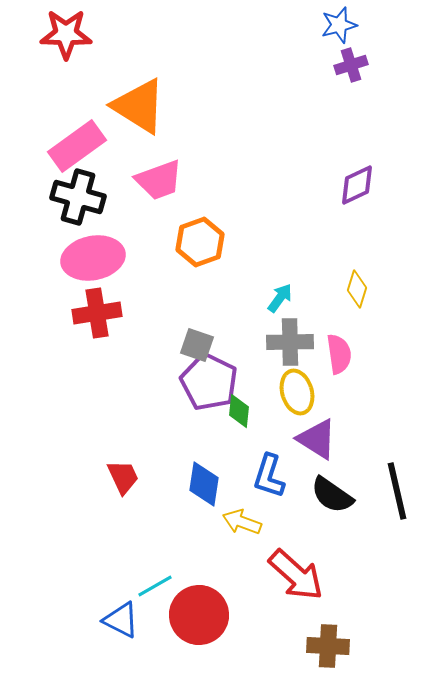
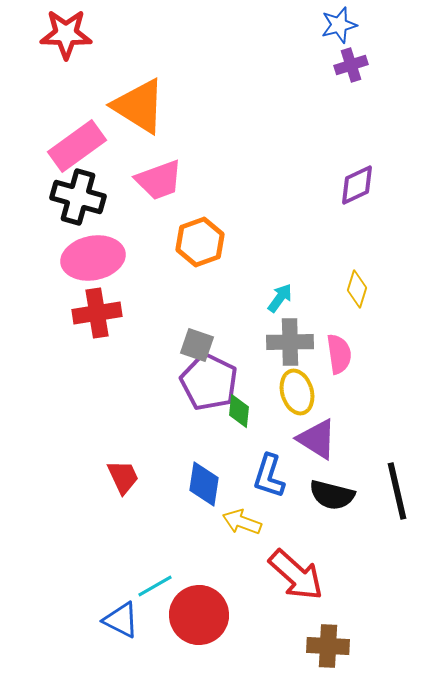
black semicircle: rotated 21 degrees counterclockwise
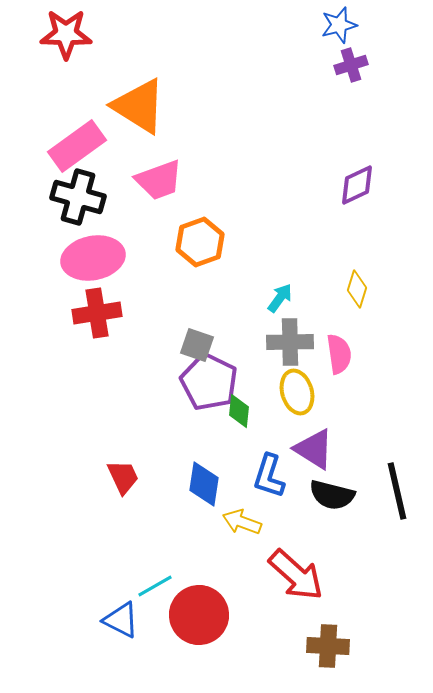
purple triangle: moved 3 px left, 10 px down
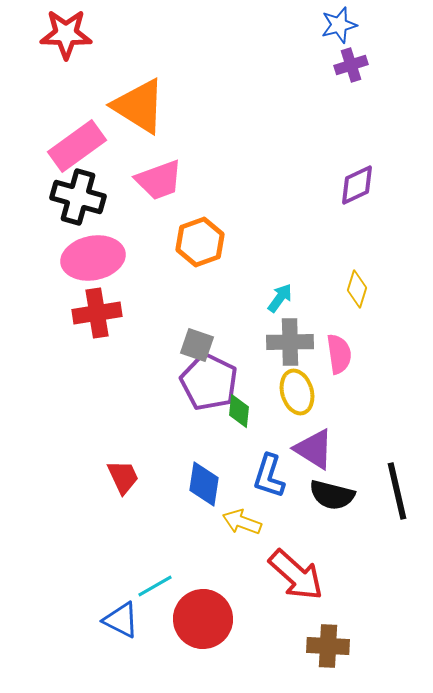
red circle: moved 4 px right, 4 px down
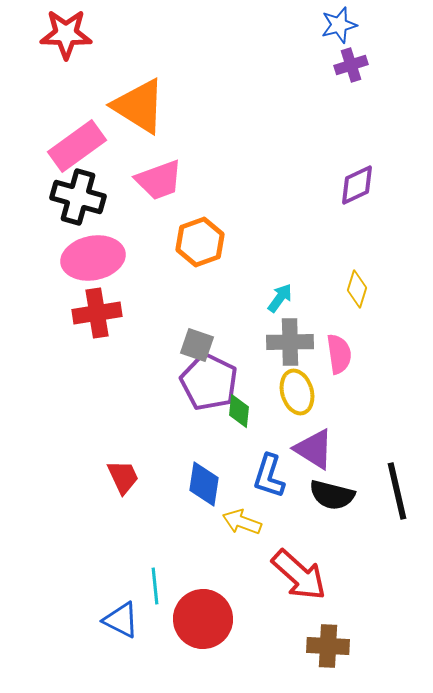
red arrow: moved 3 px right
cyan line: rotated 66 degrees counterclockwise
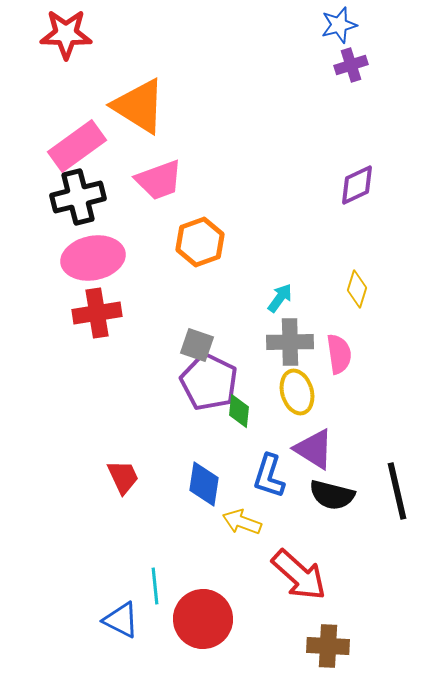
black cross: rotated 30 degrees counterclockwise
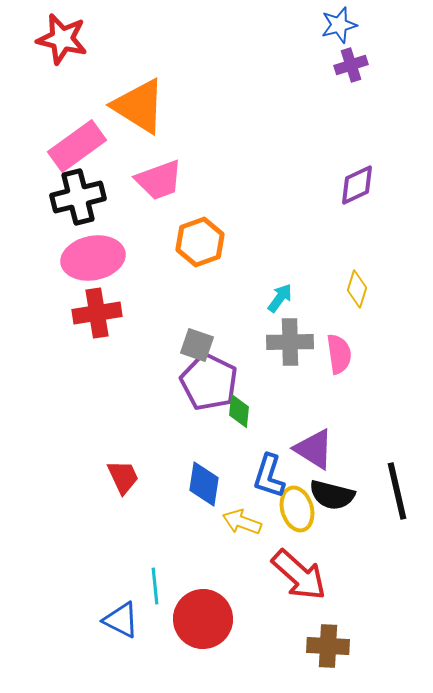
red star: moved 4 px left, 5 px down; rotated 12 degrees clockwise
yellow ellipse: moved 117 px down
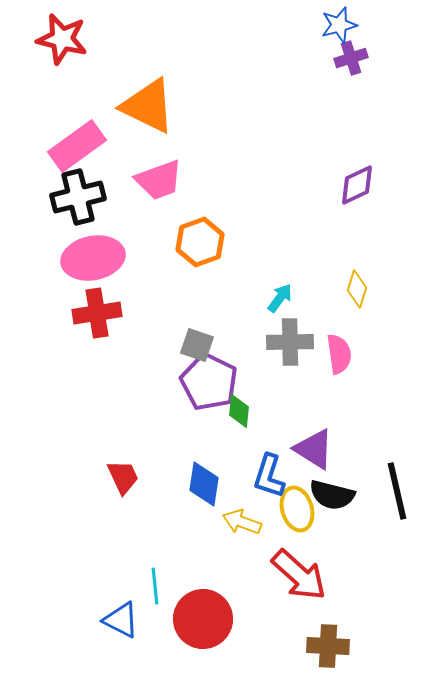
purple cross: moved 7 px up
orange triangle: moved 9 px right; rotated 6 degrees counterclockwise
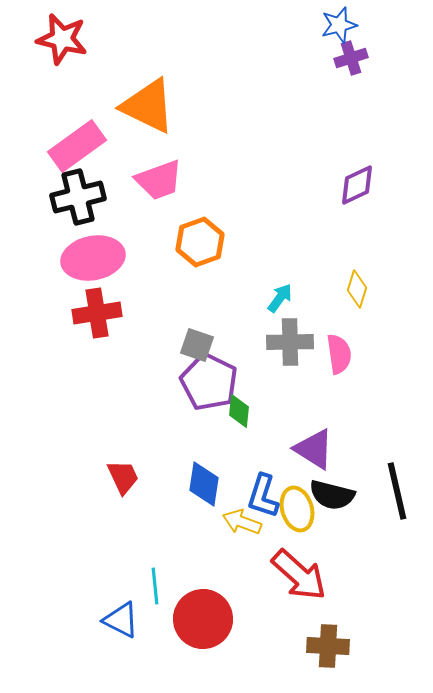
blue L-shape: moved 6 px left, 20 px down
